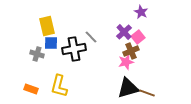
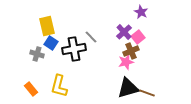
blue square: rotated 32 degrees clockwise
orange rectangle: rotated 32 degrees clockwise
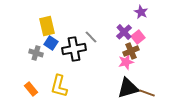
gray cross: moved 1 px left, 1 px up
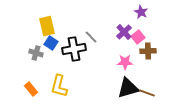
brown cross: moved 17 px right; rotated 21 degrees clockwise
pink star: moved 1 px left; rotated 14 degrees clockwise
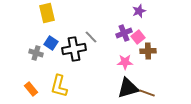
purple star: moved 2 px left, 1 px up; rotated 24 degrees clockwise
yellow rectangle: moved 13 px up
purple cross: moved 1 px down; rotated 21 degrees clockwise
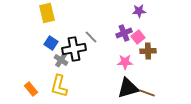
purple star: rotated 16 degrees clockwise
gray cross: moved 25 px right, 7 px down; rotated 16 degrees clockwise
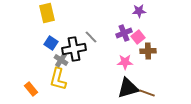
yellow L-shape: moved 1 px left, 7 px up
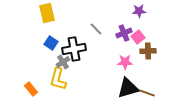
gray line: moved 5 px right, 8 px up
gray cross: moved 2 px right, 2 px down; rotated 24 degrees clockwise
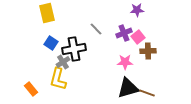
purple star: moved 2 px left, 1 px up
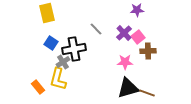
purple cross: rotated 21 degrees counterclockwise
orange rectangle: moved 7 px right, 2 px up
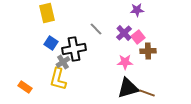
orange rectangle: moved 13 px left; rotated 16 degrees counterclockwise
